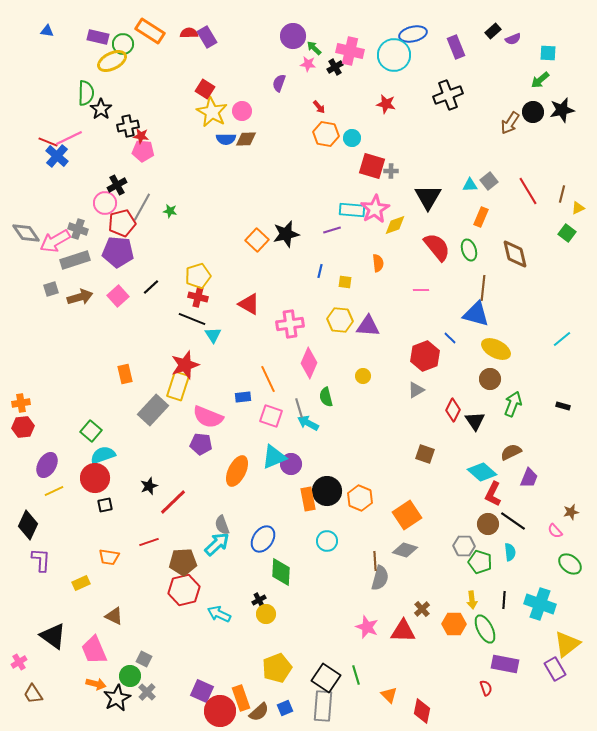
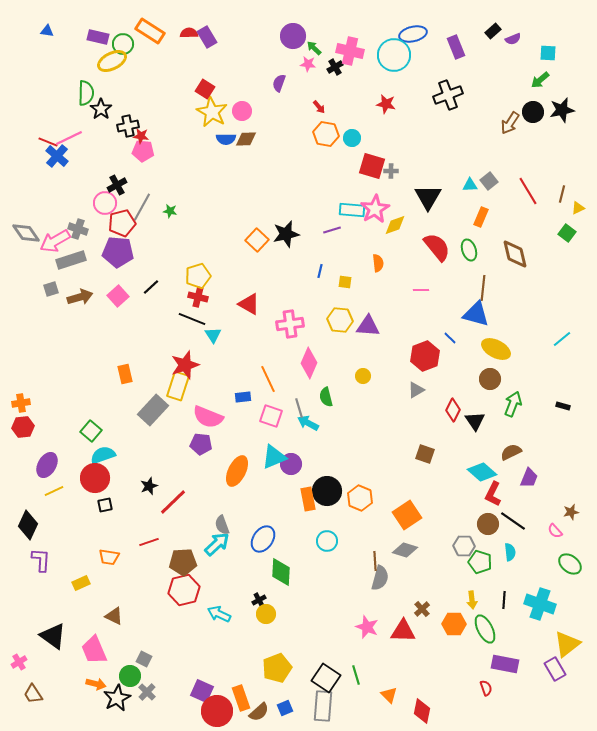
gray rectangle at (75, 260): moved 4 px left
red circle at (220, 711): moved 3 px left
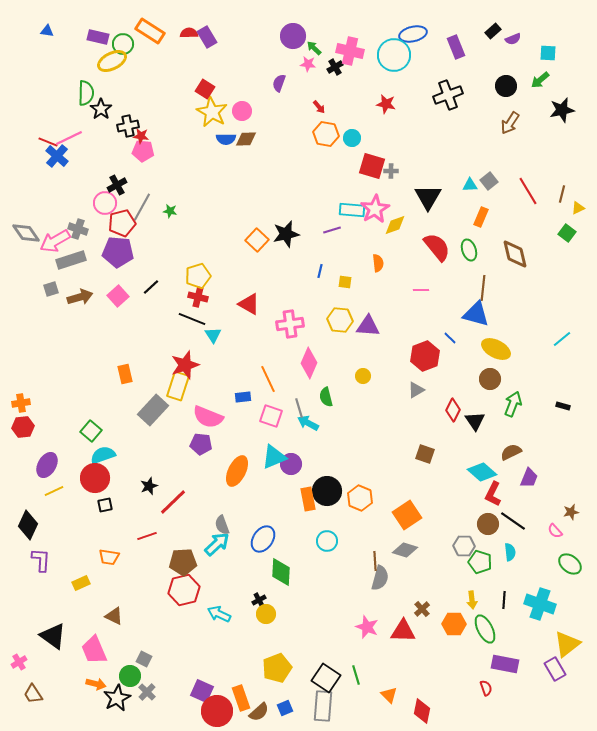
black circle at (533, 112): moved 27 px left, 26 px up
red line at (149, 542): moved 2 px left, 6 px up
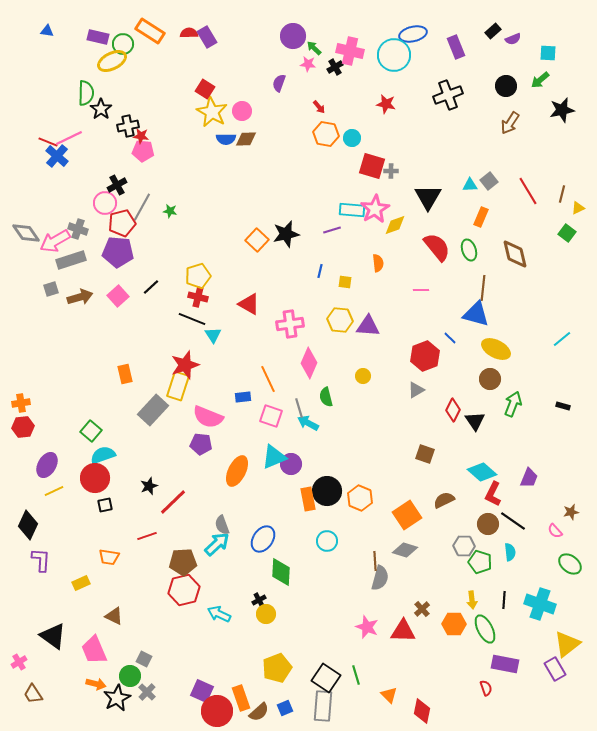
brown semicircle at (511, 452): moved 67 px left, 48 px down
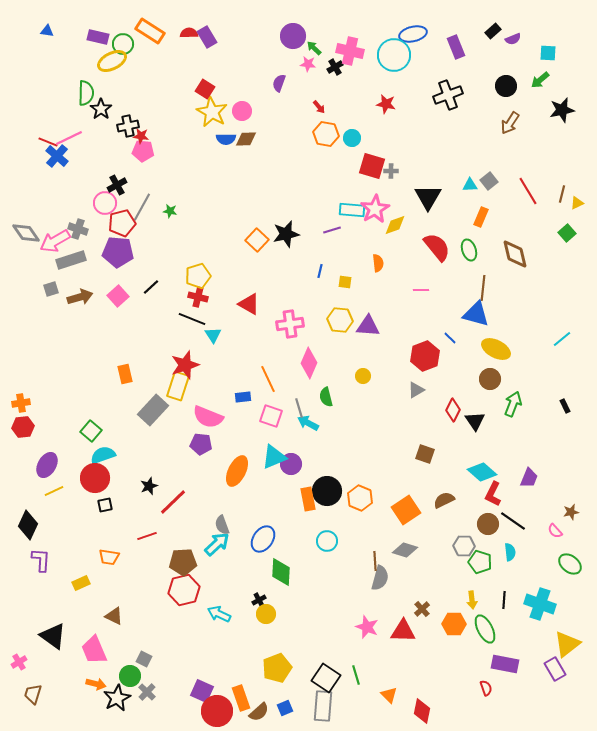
yellow triangle at (578, 208): moved 1 px left, 5 px up
green square at (567, 233): rotated 12 degrees clockwise
black rectangle at (563, 406): moved 2 px right; rotated 48 degrees clockwise
orange square at (407, 515): moved 1 px left, 5 px up
brown trapezoid at (33, 694): rotated 50 degrees clockwise
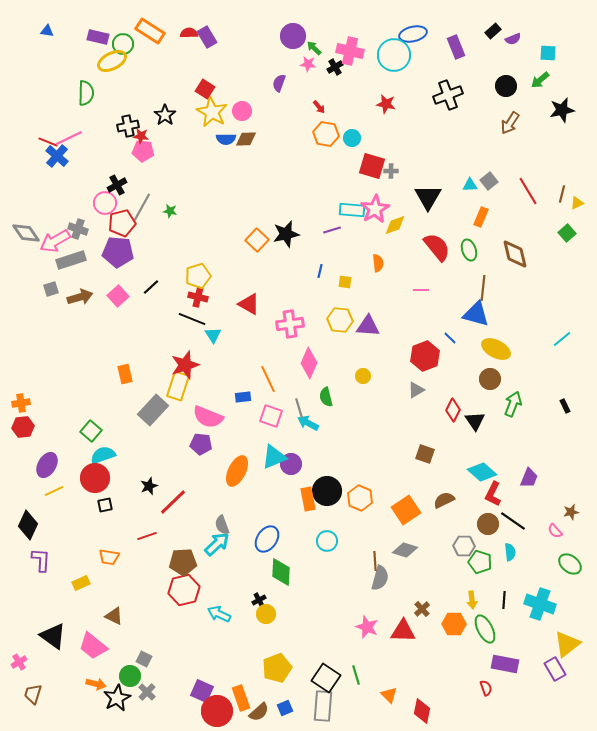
black star at (101, 109): moved 64 px right, 6 px down
blue ellipse at (263, 539): moved 4 px right
pink trapezoid at (94, 650): moved 1 px left, 4 px up; rotated 28 degrees counterclockwise
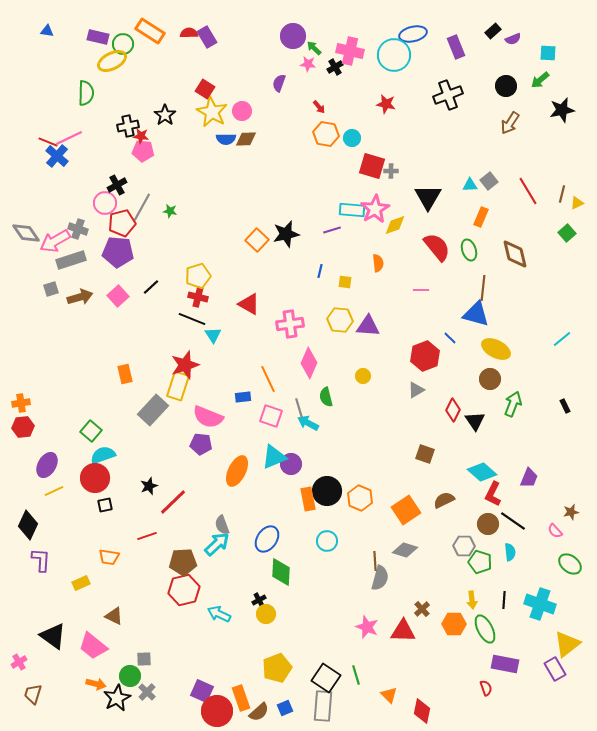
gray square at (144, 659): rotated 28 degrees counterclockwise
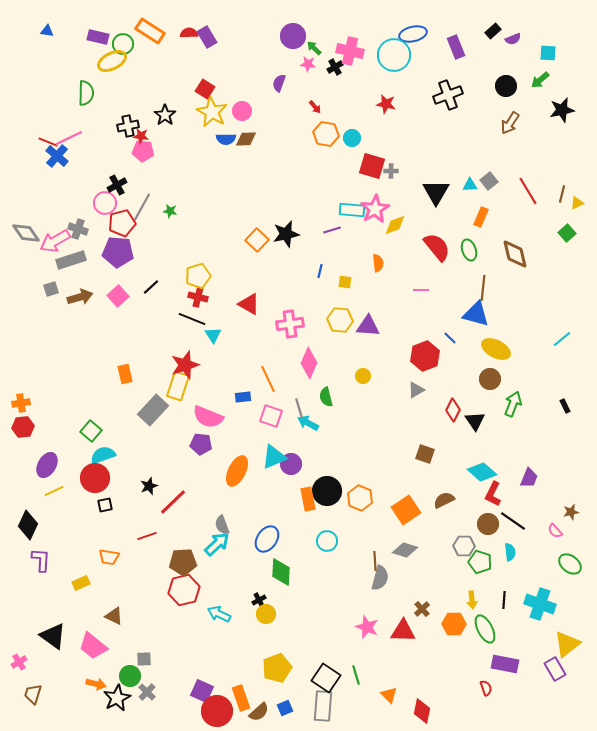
red arrow at (319, 107): moved 4 px left
black triangle at (428, 197): moved 8 px right, 5 px up
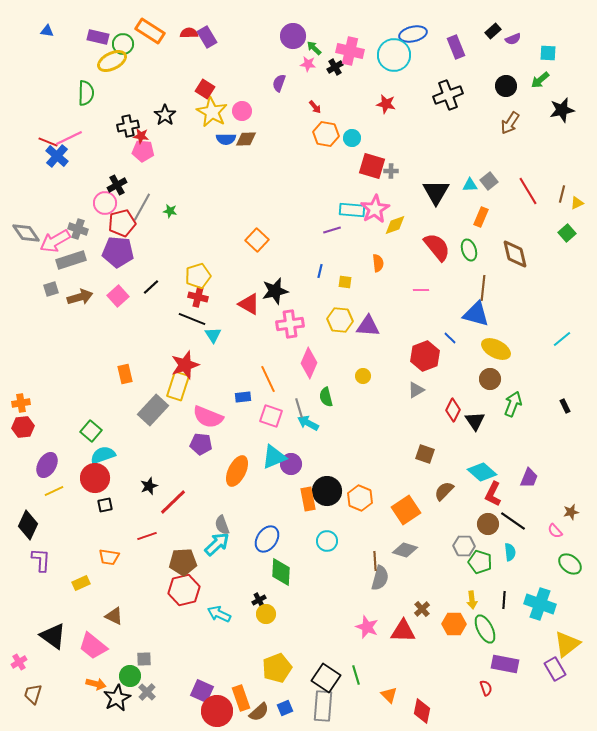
black star at (286, 234): moved 11 px left, 57 px down
brown semicircle at (444, 500): moved 9 px up; rotated 20 degrees counterclockwise
